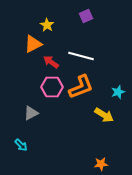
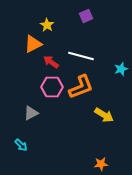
cyan star: moved 3 px right, 23 px up
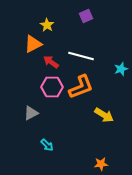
cyan arrow: moved 26 px right
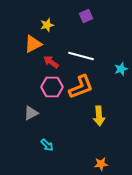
yellow star: rotated 24 degrees clockwise
yellow arrow: moved 5 px left, 1 px down; rotated 54 degrees clockwise
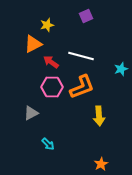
orange L-shape: moved 1 px right
cyan arrow: moved 1 px right, 1 px up
orange star: rotated 24 degrees counterclockwise
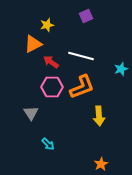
gray triangle: rotated 35 degrees counterclockwise
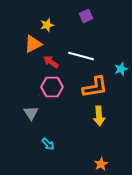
orange L-shape: moved 13 px right; rotated 12 degrees clockwise
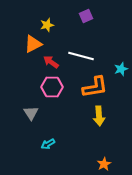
cyan arrow: rotated 104 degrees clockwise
orange star: moved 3 px right
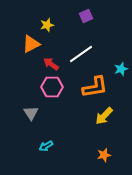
orange triangle: moved 2 px left
white line: moved 2 px up; rotated 50 degrees counterclockwise
red arrow: moved 2 px down
yellow arrow: moved 5 px right; rotated 48 degrees clockwise
cyan arrow: moved 2 px left, 2 px down
orange star: moved 9 px up; rotated 16 degrees clockwise
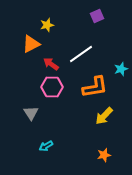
purple square: moved 11 px right
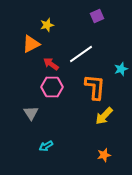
orange L-shape: rotated 76 degrees counterclockwise
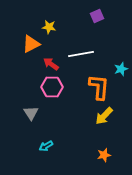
yellow star: moved 2 px right, 2 px down; rotated 24 degrees clockwise
white line: rotated 25 degrees clockwise
orange L-shape: moved 4 px right
